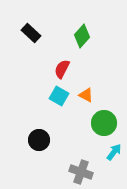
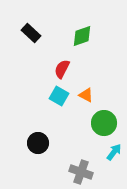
green diamond: rotated 30 degrees clockwise
black circle: moved 1 px left, 3 px down
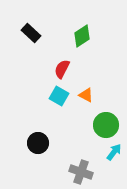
green diamond: rotated 15 degrees counterclockwise
green circle: moved 2 px right, 2 px down
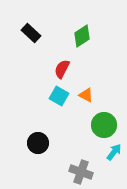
green circle: moved 2 px left
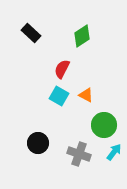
gray cross: moved 2 px left, 18 px up
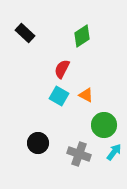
black rectangle: moved 6 px left
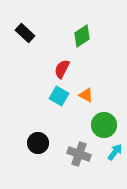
cyan arrow: moved 1 px right
